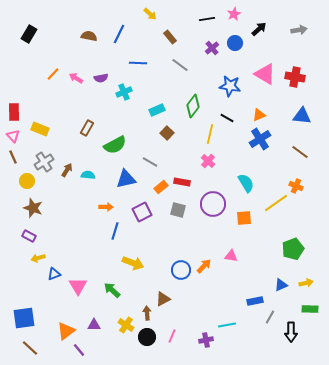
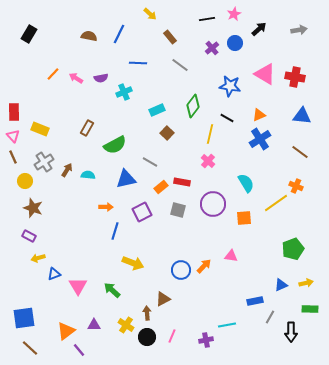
yellow circle at (27, 181): moved 2 px left
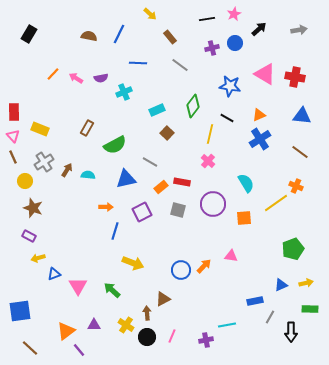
purple cross at (212, 48): rotated 24 degrees clockwise
blue square at (24, 318): moved 4 px left, 7 px up
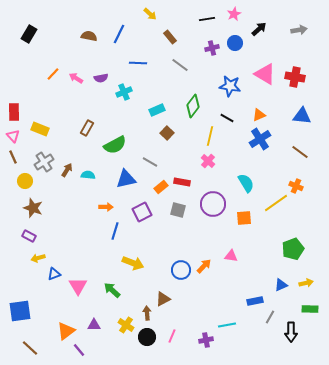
yellow line at (210, 134): moved 2 px down
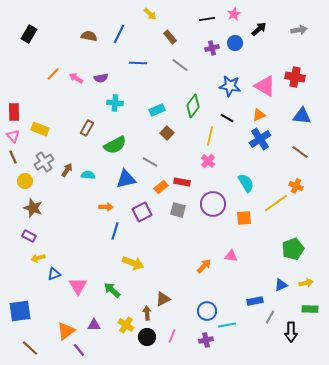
pink triangle at (265, 74): moved 12 px down
cyan cross at (124, 92): moved 9 px left, 11 px down; rotated 28 degrees clockwise
blue circle at (181, 270): moved 26 px right, 41 px down
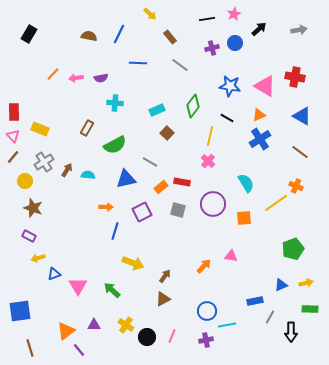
pink arrow at (76, 78): rotated 40 degrees counterclockwise
blue triangle at (302, 116): rotated 24 degrees clockwise
brown line at (13, 157): rotated 64 degrees clockwise
brown arrow at (147, 313): moved 18 px right, 37 px up; rotated 40 degrees clockwise
brown line at (30, 348): rotated 30 degrees clockwise
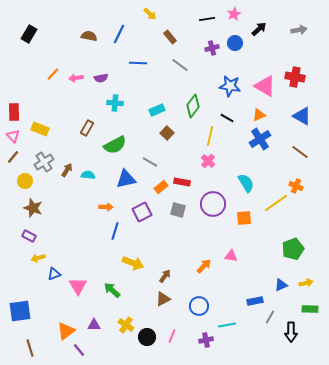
blue circle at (207, 311): moved 8 px left, 5 px up
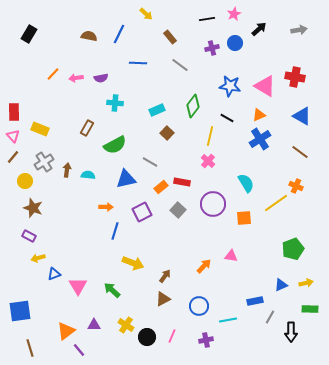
yellow arrow at (150, 14): moved 4 px left
brown arrow at (67, 170): rotated 24 degrees counterclockwise
gray square at (178, 210): rotated 28 degrees clockwise
cyan line at (227, 325): moved 1 px right, 5 px up
